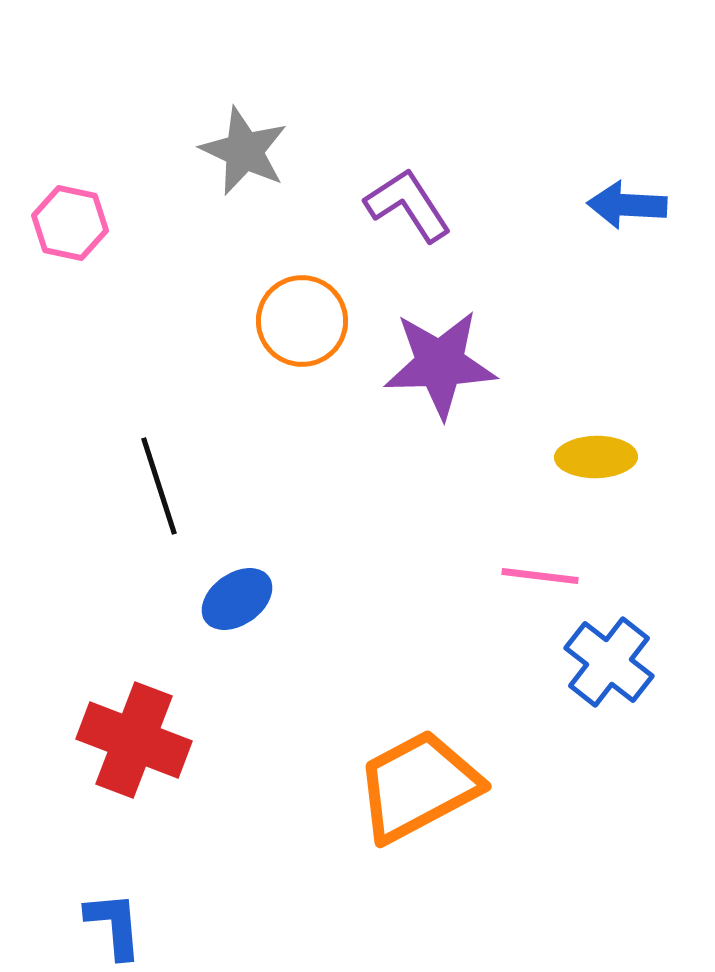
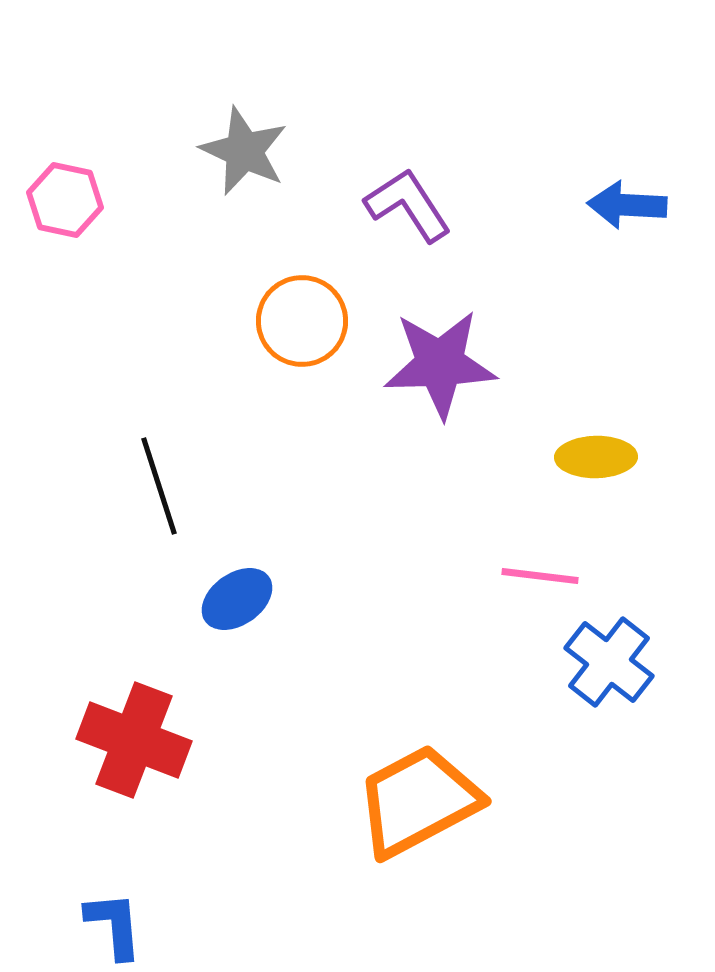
pink hexagon: moved 5 px left, 23 px up
orange trapezoid: moved 15 px down
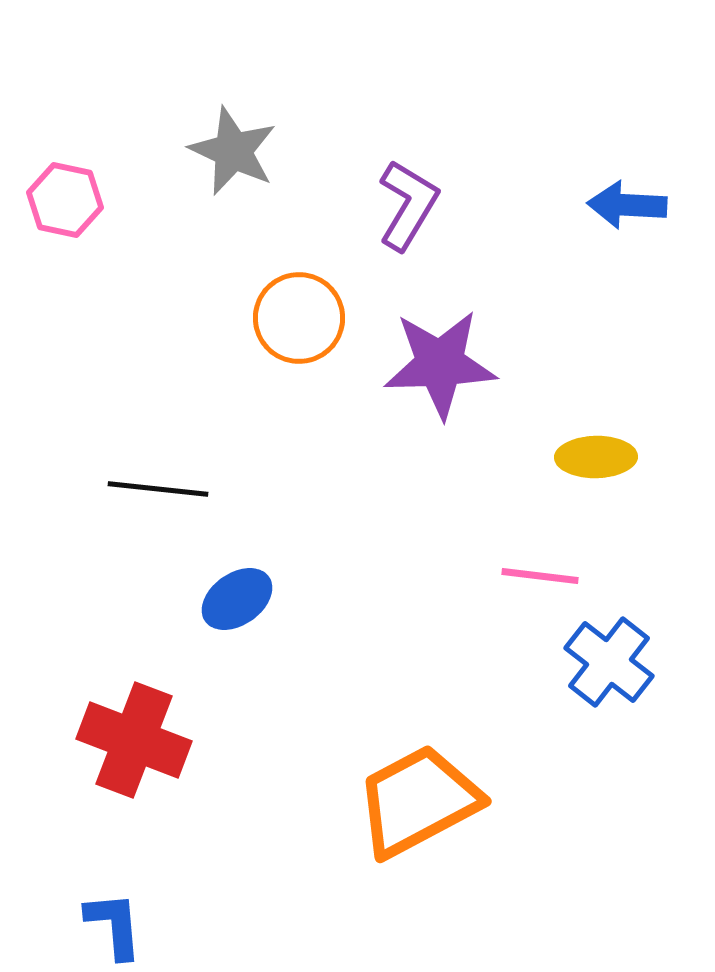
gray star: moved 11 px left
purple L-shape: rotated 64 degrees clockwise
orange circle: moved 3 px left, 3 px up
black line: moved 1 px left, 3 px down; rotated 66 degrees counterclockwise
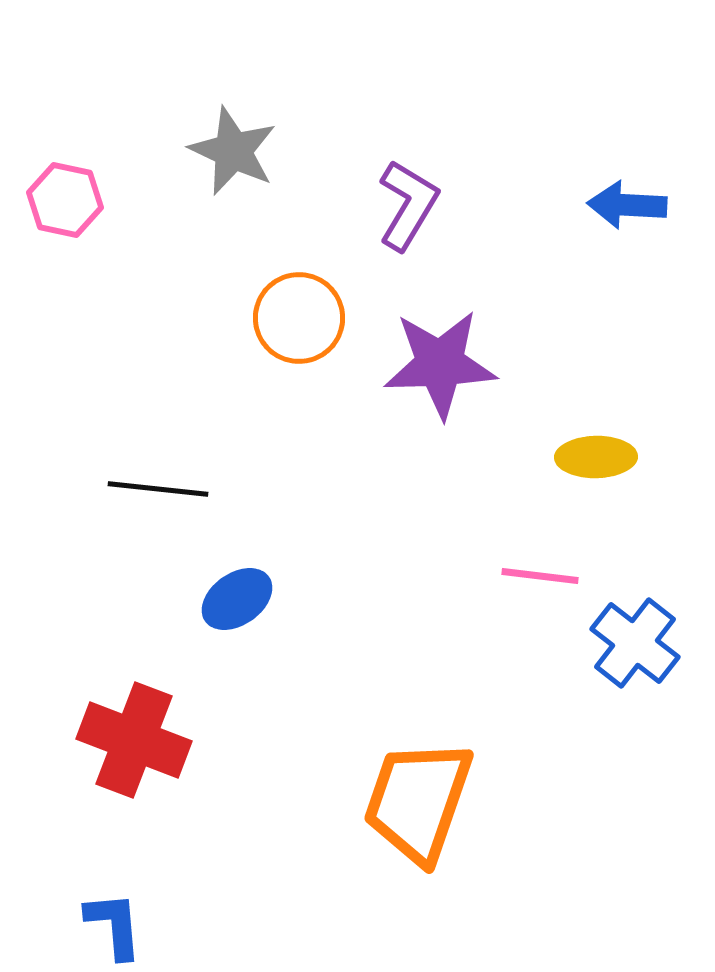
blue cross: moved 26 px right, 19 px up
orange trapezoid: rotated 43 degrees counterclockwise
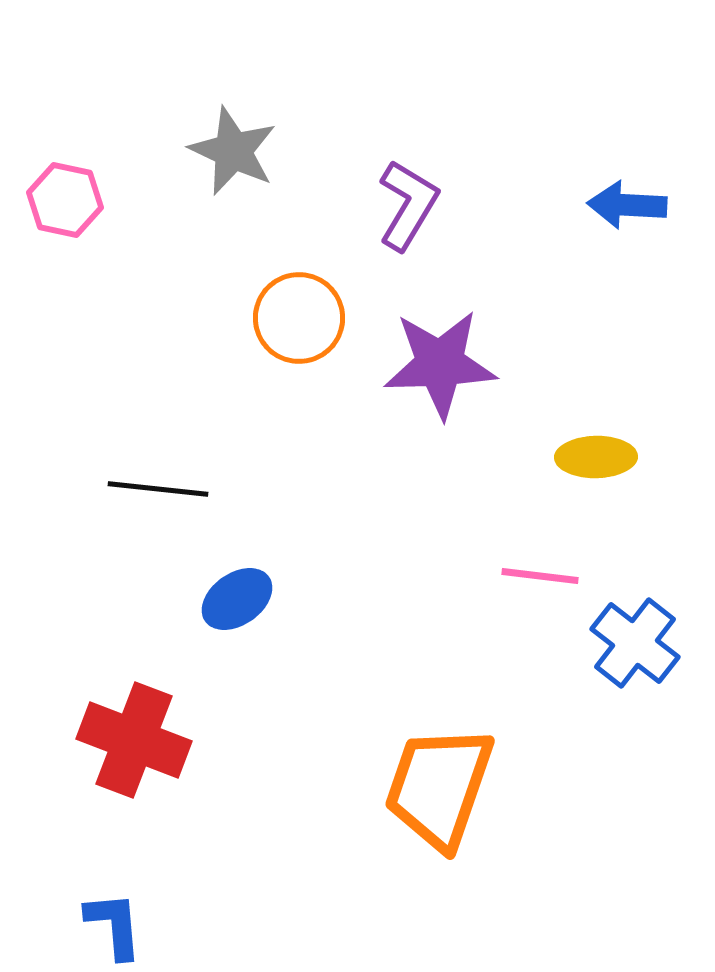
orange trapezoid: moved 21 px right, 14 px up
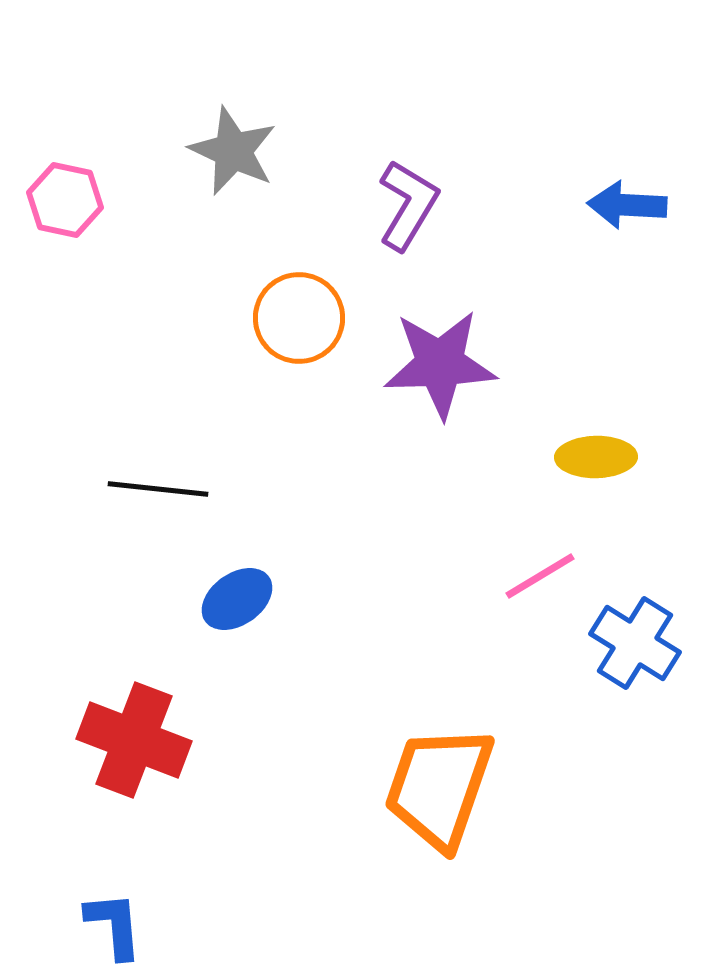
pink line: rotated 38 degrees counterclockwise
blue cross: rotated 6 degrees counterclockwise
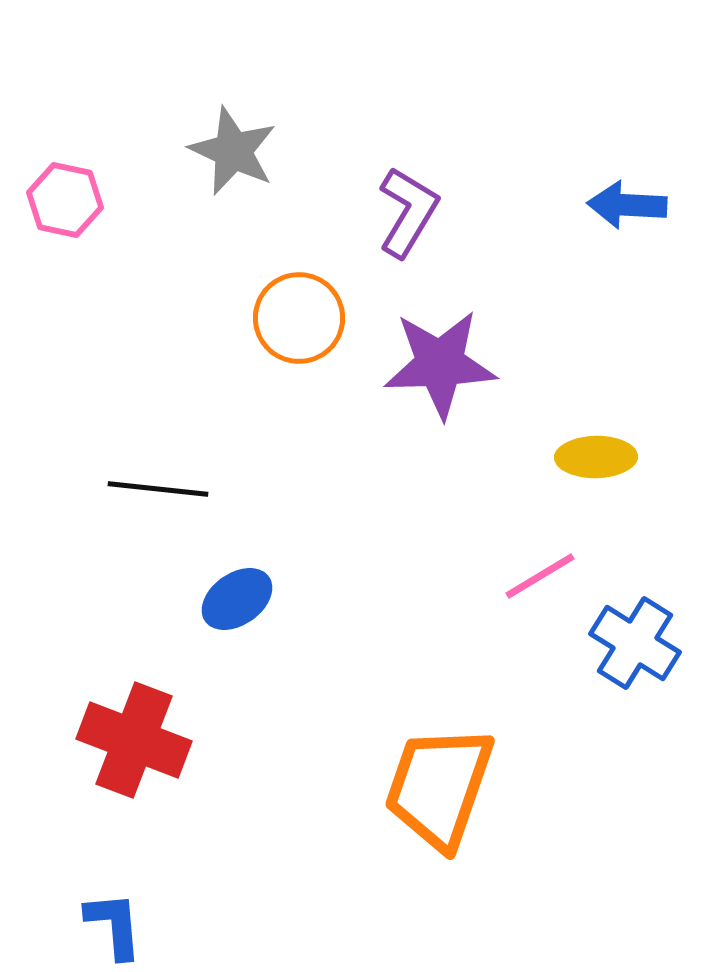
purple L-shape: moved 7 px down
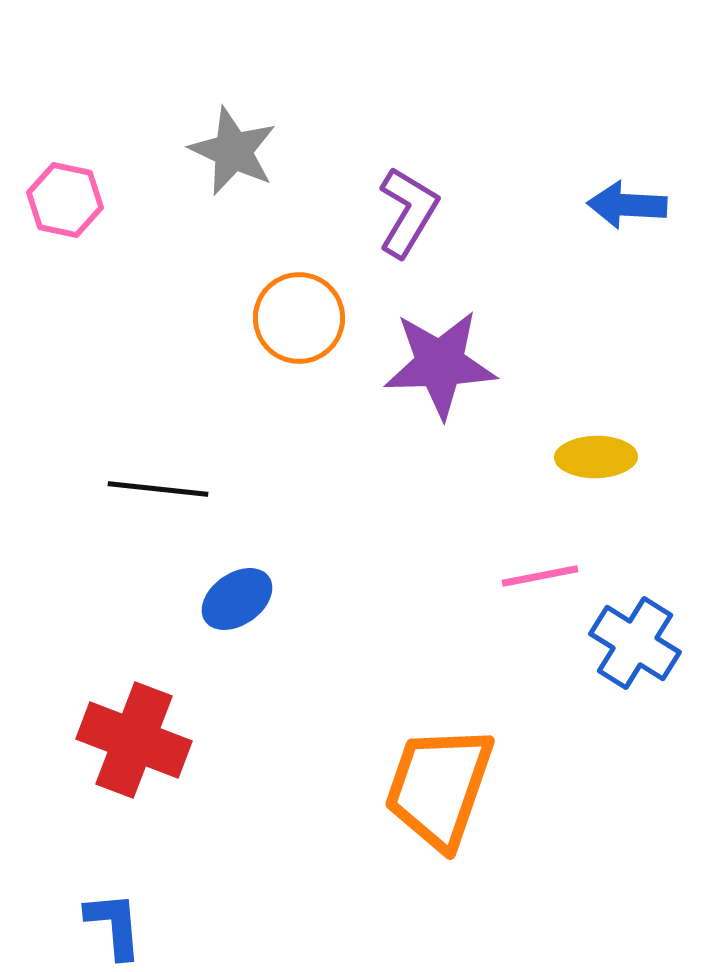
pink line: rotated 20 degrees clockwise
